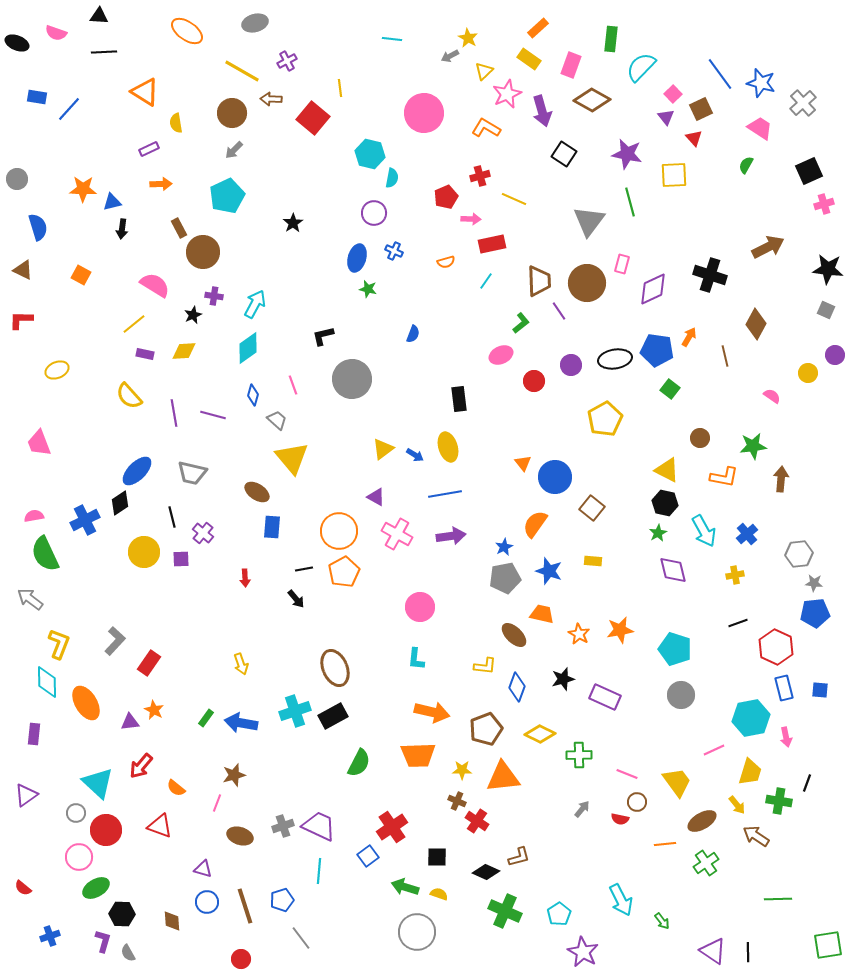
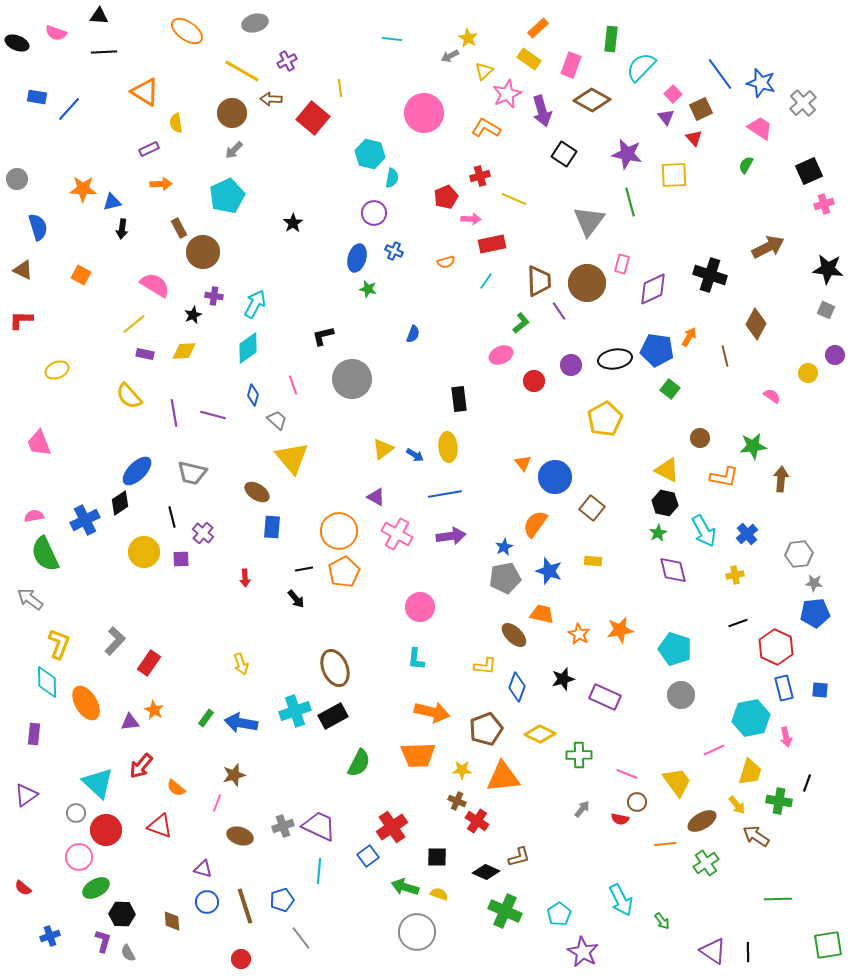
yellow ellipse at (448, 447): rotated 12 degrees clockwise
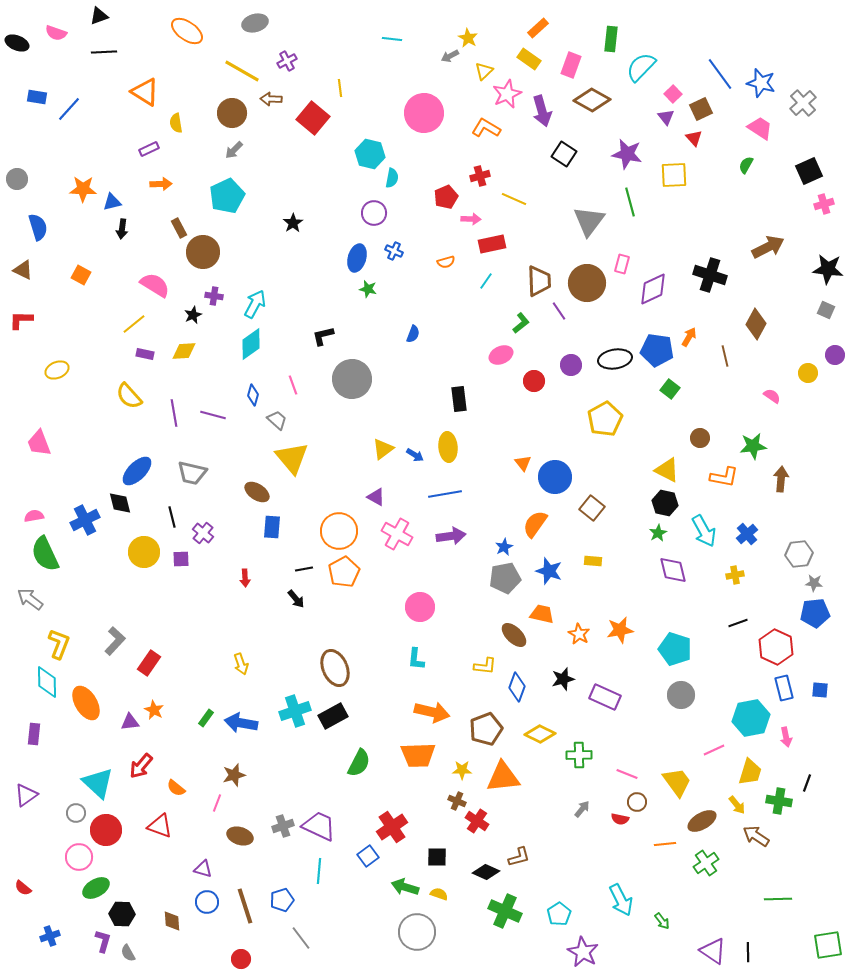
black triangle at (99, 16): rotated 24 degrees counterclockwise
cyan diamond at (248, 348): moved 3 px right, 4 px up
black diamond at (120, 503): rotated 70 degrees counterclockwise
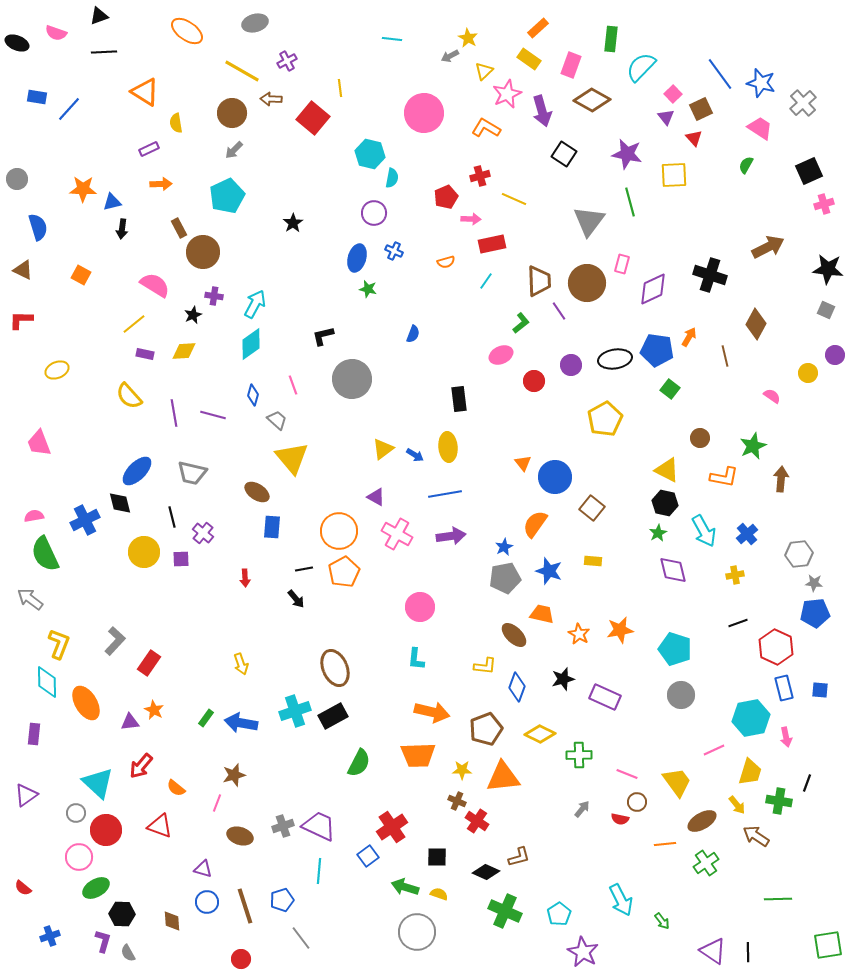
green star at (753, 446): rotated 16 degrees counterclockwise
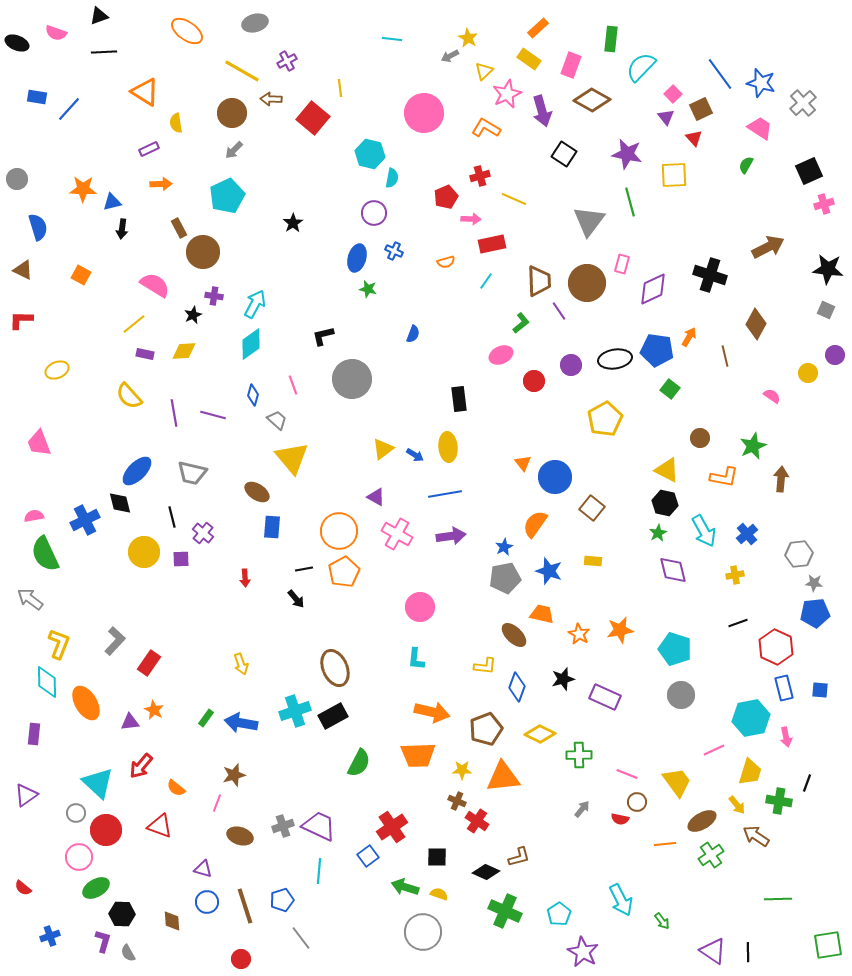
green cross at (706, 863): moved 5 px right, 8 px up
gray circle at (417, 932): moved 6 px right
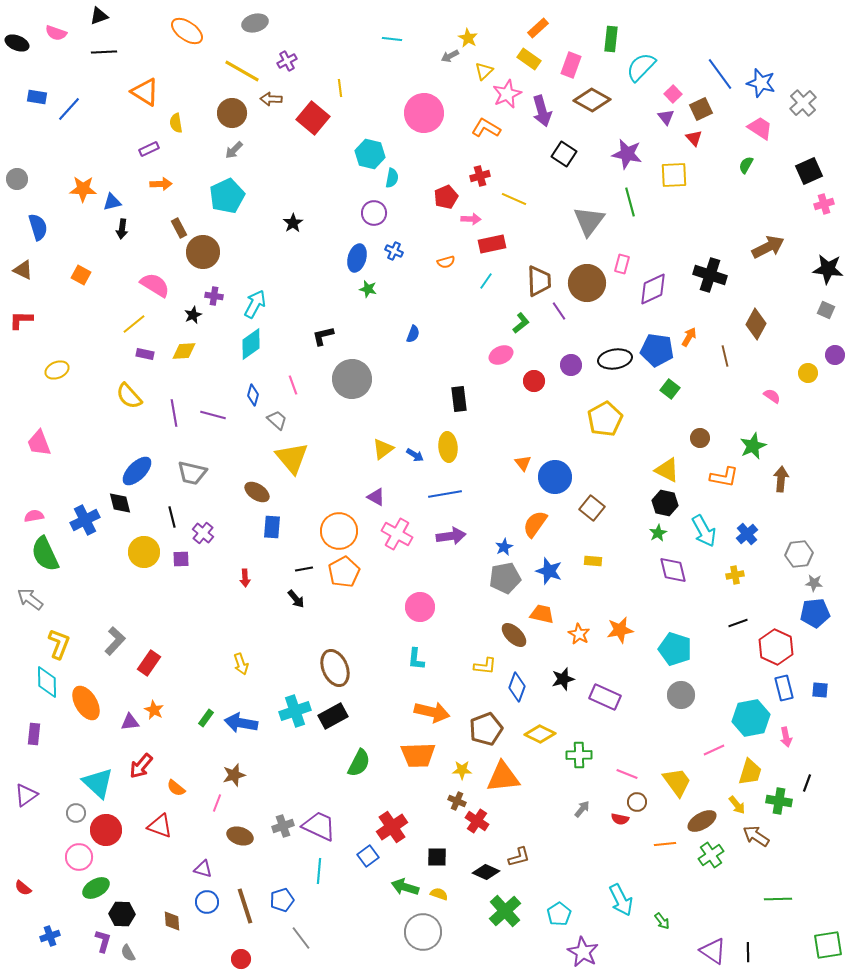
green cross at (505, 911): rotated 24 degrees clockwise
